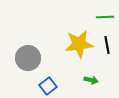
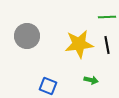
green line: moved 2 px right
gray circle: moved 1 px left, 22 px up
blue square: rotated 30 degrees counterclockwise
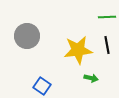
yellow star: moved 1 px left, 6 px down
green arrow: moved 2 px up
blue square: moved 6 px left; rotated 12 degrees clockwise
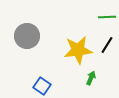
black line: rotated 42 degrees clockwise
green arrow: rotated 80 degrees counterclockwise
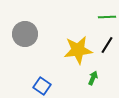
gray circle: moved 2 px left, 2 px up
green arrow: moved 2 px right
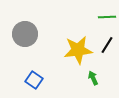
green arrow: rotated 48 degrees counterclockwise
blue square: moved 8 px left, 6 px up
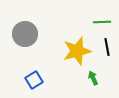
green line: moved 5 px left, 5 px down
black line: moved 2 px down; rotated 42 degrees counterclockwise
yellow star: moved 1 px left, 1 px down; rotated 8 degrees counterclockwise
blue square: rotated 24 degrees clockwise
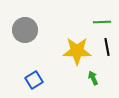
gray circle: moved 4 px up
yellow star: rotated 16 degrees clockwise
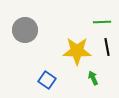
blue square: moved 13 px right; rotated 24 degrees counterclockwise
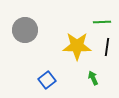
black line: rotated 18 degrees clockwise
yellow star: moved 5 px up
blue square: rotated 18 degrees clockwise
